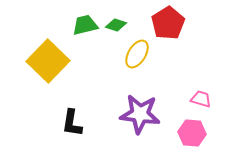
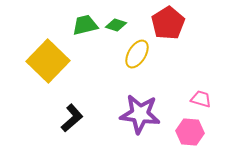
black L-shape: moved 5 px up; rotated 140 degrees counterclockwise
pink hexagon: moved 2 px left, 1 px up
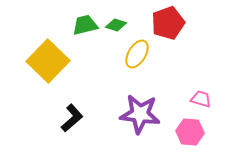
red pentagon: rotated 12 degrees clockwise
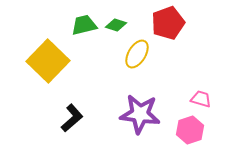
green trapezoid: moved 1 px left
pink hexagon: moved 2 px up; rotated 24 degrees counterclockwise
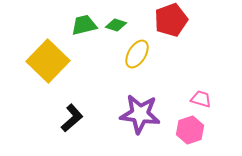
red pentagon: moved 3 px right, 3 px up
